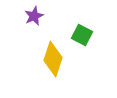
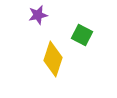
purple star: moved 4 px right, 1 px up; rotated 12 degrees clockwise
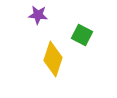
purple star: rotated 18 degrees clockwise
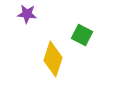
purple star: moved 11 px left, 1 px up
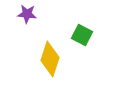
yellow diamond: moved 3 px left
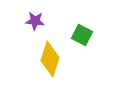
purple star: moved 8 px right, 7 px down
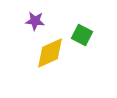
yellow diamond: moved 6 px up; rotated 48 degrees clockwise
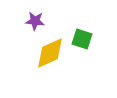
green square: moved 4 px down; rotated 10 degrees counterclockwise
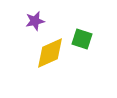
purple star: rotated 18 degrees counterclockwise
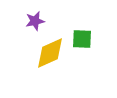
green square: rotated 15 degrees counterclockwise
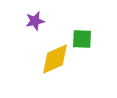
yellow diamond: moved 5 px right, 6 px down
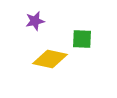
yellow diamond: moved 5 px left; rotated 36 degrees clockwise
